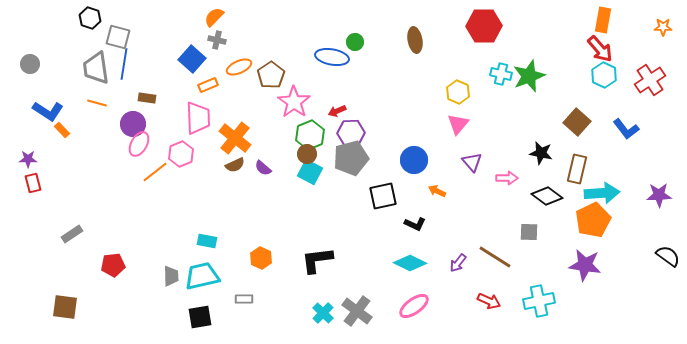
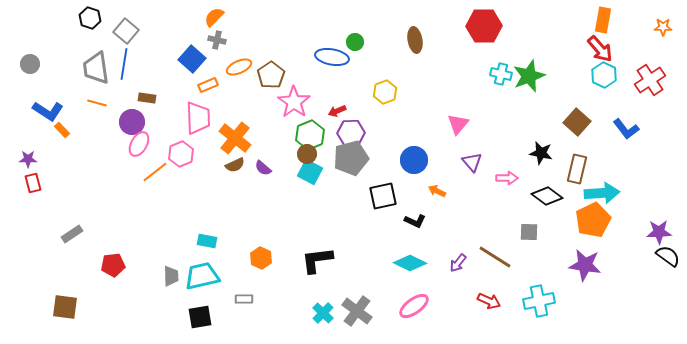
gray square at (118, 37): moved 8 px right, 6 px up; rotated 25 degrees clockwise
yellow hexagon at (458, 92): moved 73 px left; rotated 15 degrees clockwise
purple circle at (133, 124): moved 1 px left, 2 px up
purple star at (659, 195): moved 37 px down
black L-shape at (415, 224): moved 3 px up
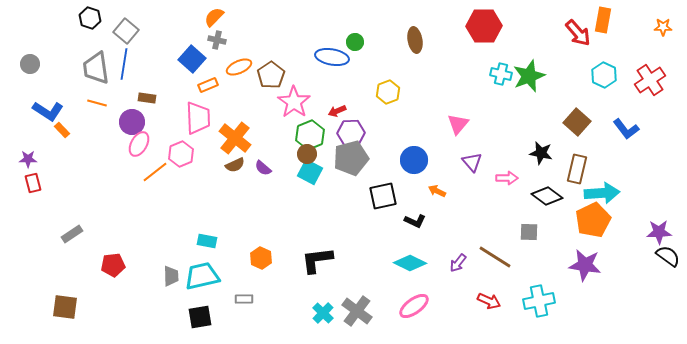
red arrow at (600, 49): moved 22 px left, 16 px up
yellow hexagon at (385, 92): moved 3 px right
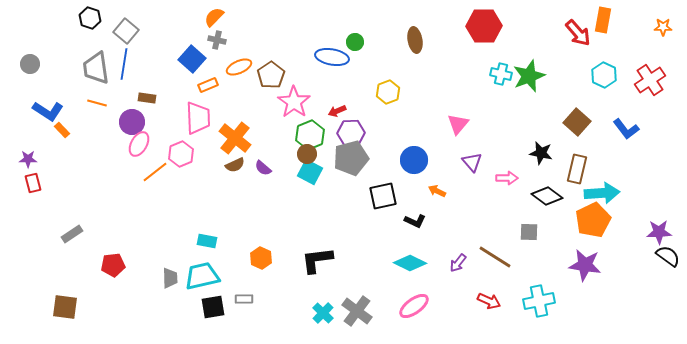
gray trapezoid at (171, 276): moved 1 px left, 2 px down
black square at (200, 317): moved 13 px right, 10 px up
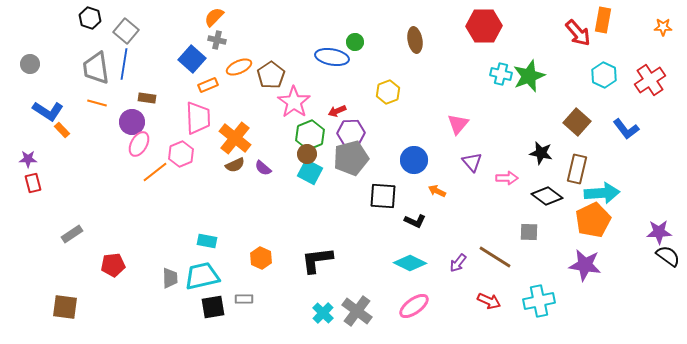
black square at (383, 196): rotated 16 degrees clockwise
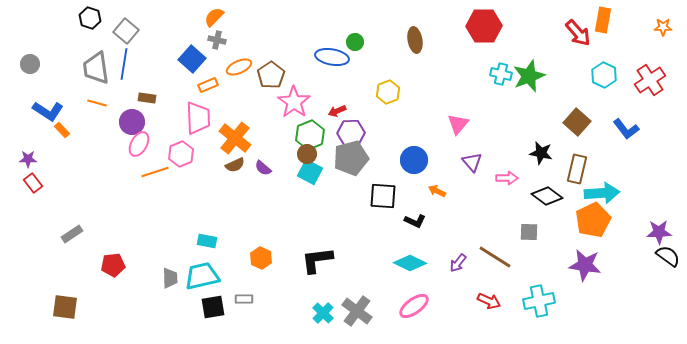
orange line at (155, 172): rotated 20 degrees clockwise
red rectangle at (33, 183): rotated 24 degrees counterclockwise
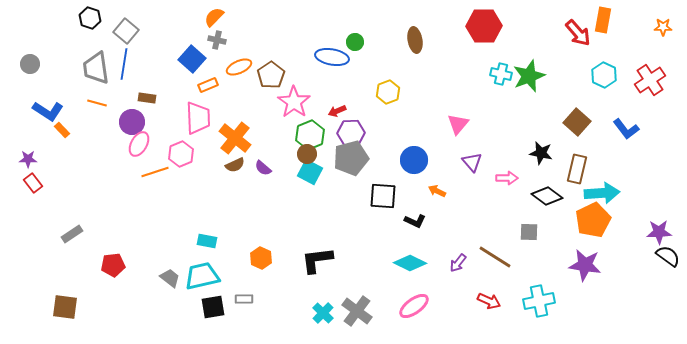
gray trapezoid at (170, 278): rotated 50 degrees counterclockwise
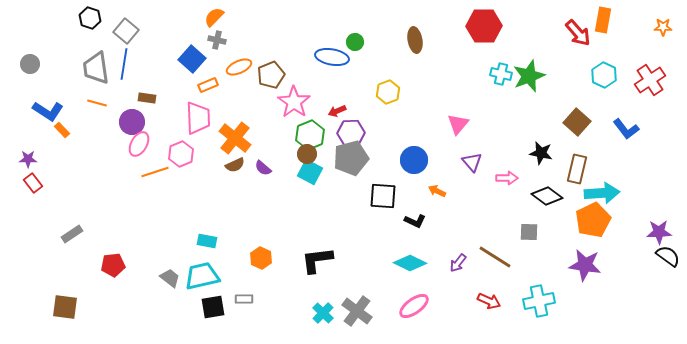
brown pentagon at (271, 75): rotated 12 degrees clockwise
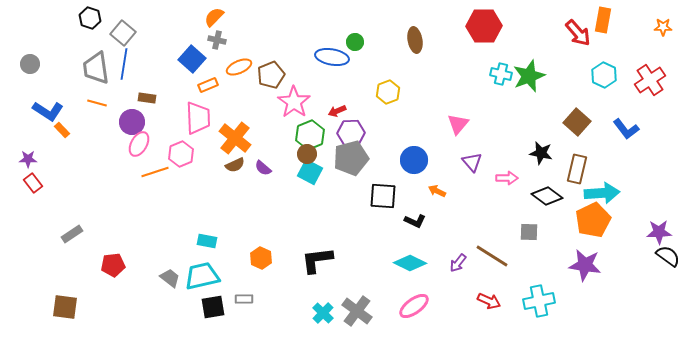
gray square at (126, 31): moved 3 px left, 2 px down
brown line at (495, 257): moved 3 px left, 1 px up
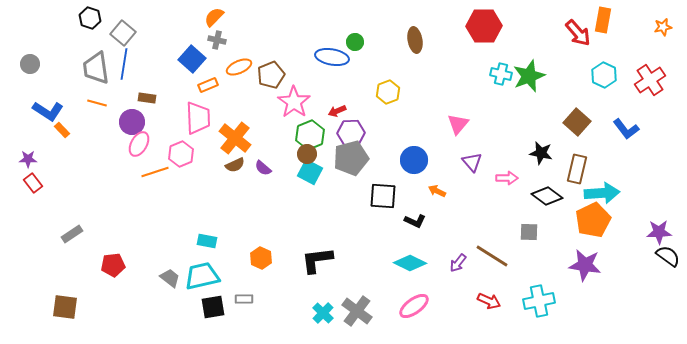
orange star at (663, 27): rotated 12 degrees counterclockwise
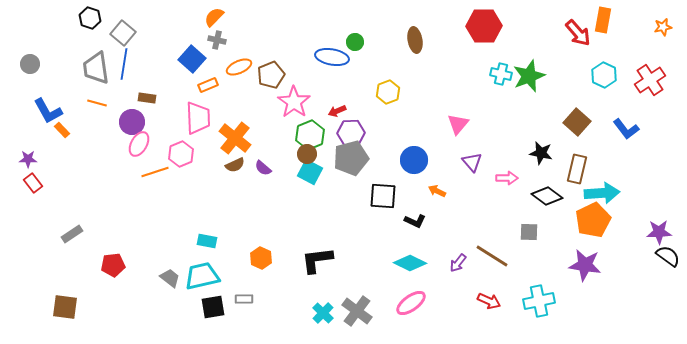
blue L-shape at (48, 111): rotated 28 degrees clockwise
pink ellipse at (414, 306): moved 3 px left, 3 px up
